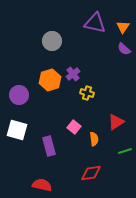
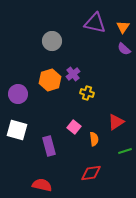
purple circle: moved 1 px left, 1 px up
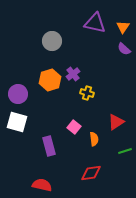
white square: moved 8 px up
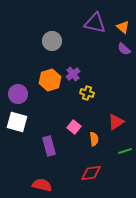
orange triangle: rotated 24 degrees counterclockwise
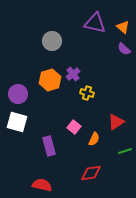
orange semicircle: rotated 32 degrees clockwise
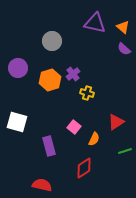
purple circle: moved 26 px up
red diamond: moved 7 px left, 5 px up; rotated 25 degrees counterclockwise
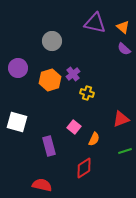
red triangle: moved 5 px right, 3 px up; rotated 12 degrees clockwise
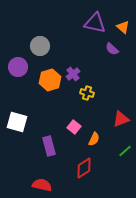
gray circle: moved 12 px left, 5 px down
purple semicircle: moved 12 px left
purple circle: moved 1 px up
green line: rotated 24 degrees counterclockwise
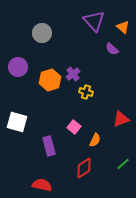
purple triangle: moved 1 px left, 2 px up; rotated 35 degrees clockwise
gray circle: moved 2 px right, 13 px up
yellow cross: moved 1 px left, 1 px up
orange semicircle: moved 1 px right, 1 px down
green line: moved 2 px left, 13 px down
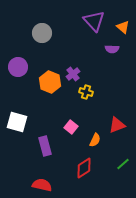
purple semicircle: rotated 40 degrees counterclockwise
orange hexagon: moved 2 px down; rotated 20 degrees counterclockwise
red triangle: moved 4 px left, 6 px down
pink square: moved 3 px left
purple rectangle: moved 4 px left
